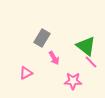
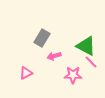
green triangle: rotated 10 degrees counterclockwise
pink arrow: moved 2 px up; rotated 104 degrees clockwise
pink star: moved 6 px up
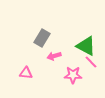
pink triangle: rotated 32 degrees clockwise
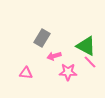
pink line: moved 1 px left
pink star: moved 5 px left, 3 px up
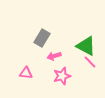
pink star: moved 6 px left, 4 px down; rotated 18 degrees counterclockwise
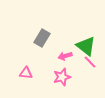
green triangle: rotated 10 degrees clockwise
pink arrow: moved 11 px right
pink star: moved 1 px down
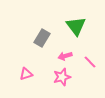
green triangle: moved 10 px left, 20 px up; rotated 15 degrees clockwise
pink triangle: moved 1 px down; rotated 24 degrees counterclockwise
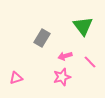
green triangle: moved 7 px right
pink triangle: moved 10 px left, 4 px down
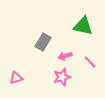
green triangle: rotated 40 degrees counterclockwise
gray rectangle: moved 1 px right, 4 px down
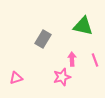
gray rectangle: moved 3 px up
pink arrow: moved 7 px right, 3 px down; rotated 104 degrees clockwise
pink line: moved 5 px right, 2 px up; rotated 24 degrees clockwise
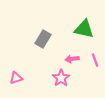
green triangle: moved 1 px right, 3 px down
pink arrow: rotated 96 degrees counterclockwise
pink star: moved 1 px left, 1 px down; rotated 18 degrees counterclockwise
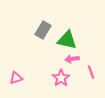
green triangle: moved 17 px left, 11 px down
gray rectangle: moved 9 px up
pink line: moved 4 px left, 12 px down
